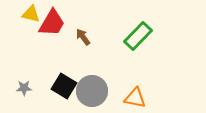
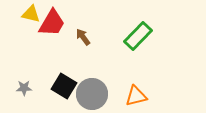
gray circle: moved 3 px down
orange triangle: moved 1 px right, 2 px up; rotated 25 degrees counterclockwise
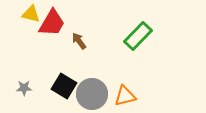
brown arrow: moved 4 px left, 4 px down
orange triangle: moved 11 px left
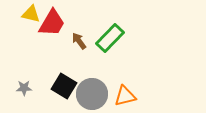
green rectangle: moved 28 px left, 2 px down
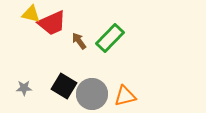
red trapezoid: rotated 36 degrees clockwise
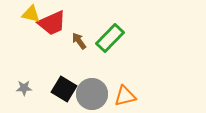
black square: moved 3 px down
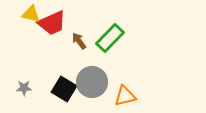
gray circle: moved 12 px up
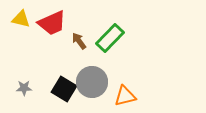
yellow triangle: moved 10 px left, 5 px down
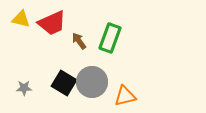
green rectangle: rotated 24 degrees counterclockwise
black square: moved 6 px up
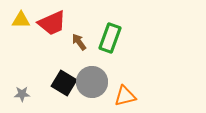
yellow triangle: moved 1 px down; rotated 12 degrees counterclockwise
brown arrow: moved 1 px down
gray star: moved 2 px left, 6 px down
